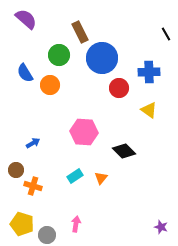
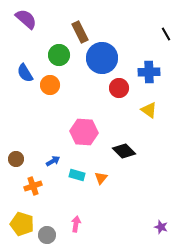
blue arrow: moved 20 px right, 18 px down
brown circle: moved 11 px up
cyan rectangle: moved 2 px right, 1 px up; rotated 49 degrees clockwise
orange cross: rotated 36 degrees counterclockwise
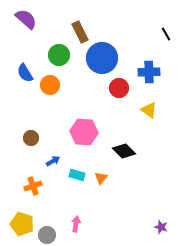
brown circle: moved 15 px right, 21 px up
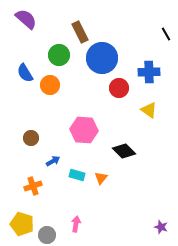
pink hexagon: moved 2 px up
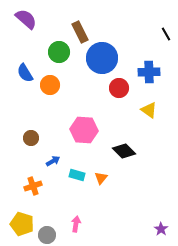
green circle: moved 3 px up
purple star: moved 2 px down; rotated 16 degrees clockwise
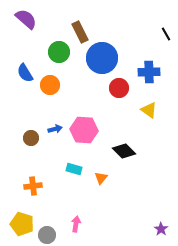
blue arrow: moved 2 px right, 32 px up; rotated 16 degrees clockwise
cyan rectangle: moved 3 px left, 6 px up
orange cross: rotated 12 degrees clockwise
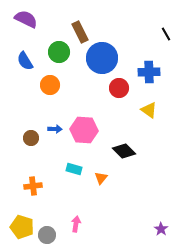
purple semicircle: rotated 15 degrees counterclockwise
blue semicircle: moved 12 px up
blue arrow: rotated 16 degrees clockwise
yellow pentagon: moved 3 px down
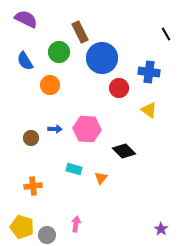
blue cross: rotated 10 degrees clockwise
pink hexagon: moved 3 px right, 1 px up
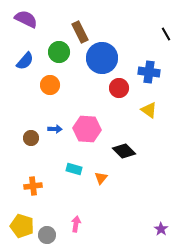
blue semicircle: rotated 108 degrees counterclockwise
yellow pentagon: moved 1 px up
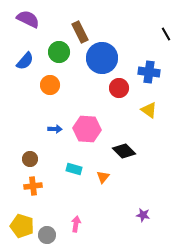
purple semicircle: moved 2 px right
brown circle: moved 1 px left, 21 px down
orange triangle: moved 2 px right, 1 px up
purple star: moved 18 px left, 14 px up; rotated 24 degrees counterclockwise
